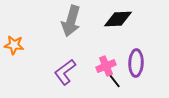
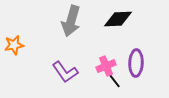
orange star: rotated 18 degrees counterclockwise
purple L-shape: rotated 88 degrees counterclockwise
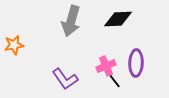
purple L-shape: moved 7 px down
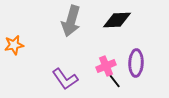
black diamond: moved 1 px left, 1 px down
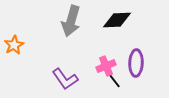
orange star: rotated 18 degrees counterclockwise
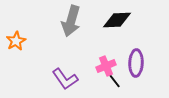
orange star: moved 2 px right, 4 px up
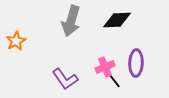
pink cross: moved 1 px left, 1 px down
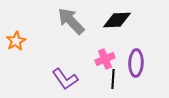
gray arrow: rotated 120 degrees clockwise
pink cross: moved 8 px up
black line: rotated 42 degrees clockwise
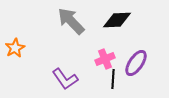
orange star: moved 1 px left, 7 px down
purple ellipse: rotated 32 degrees clockwise
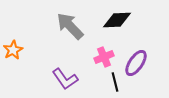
gray arrow: moved 1 px left, 5 px down
orange star: moved 2 px left, 2 px down
pink cross: moved 1 px left, 2 px up
black line: moved 2 px right, 3 px down; rotated 18 degrees counterclockwise
